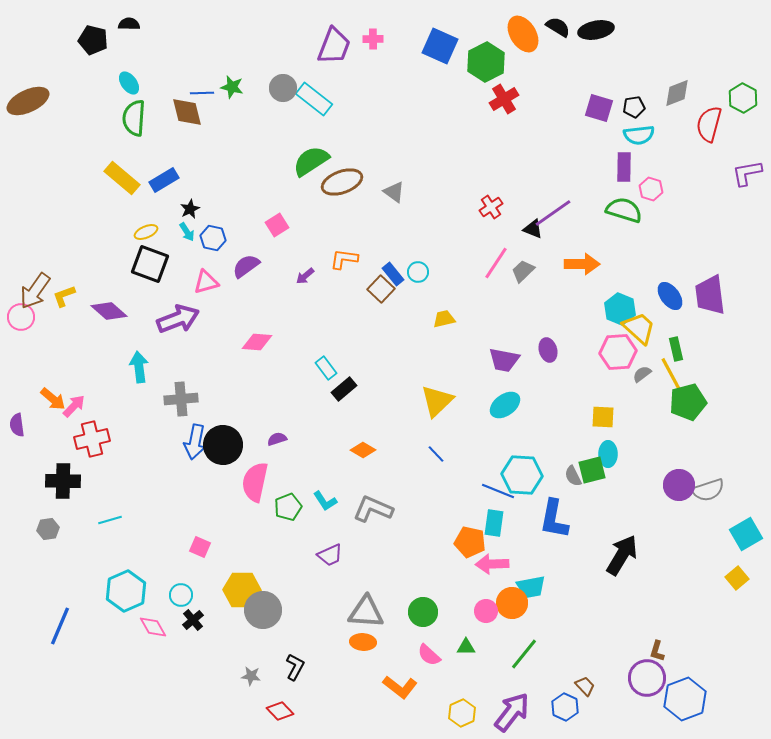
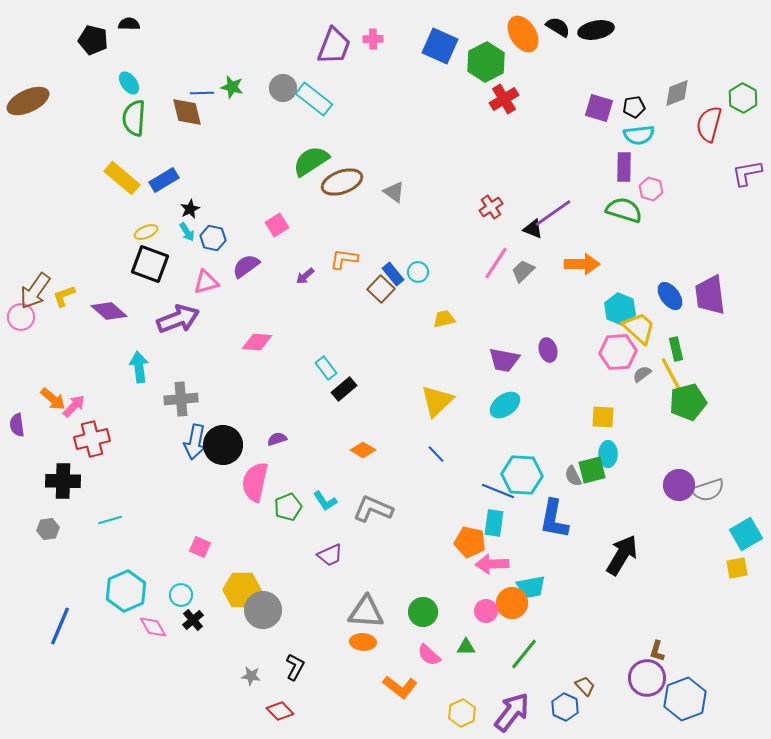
yellow square at (737, 578): moved 10 px up; rotated 30 degrees clockwise
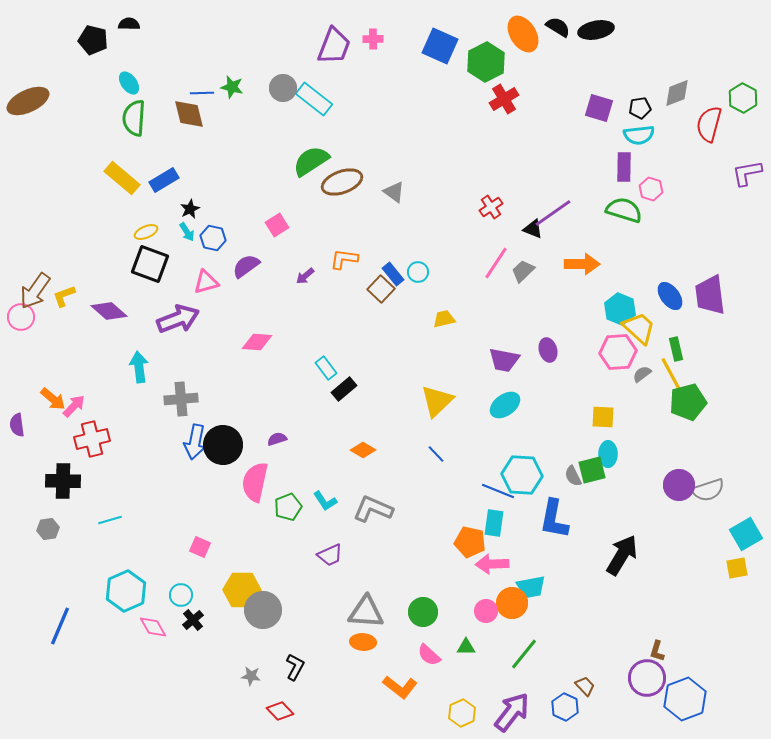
black pentagon at (634, 107): moved 6 px right, 1 px down
brown diamond at (187, 112): moved 2 px right, 2 px down
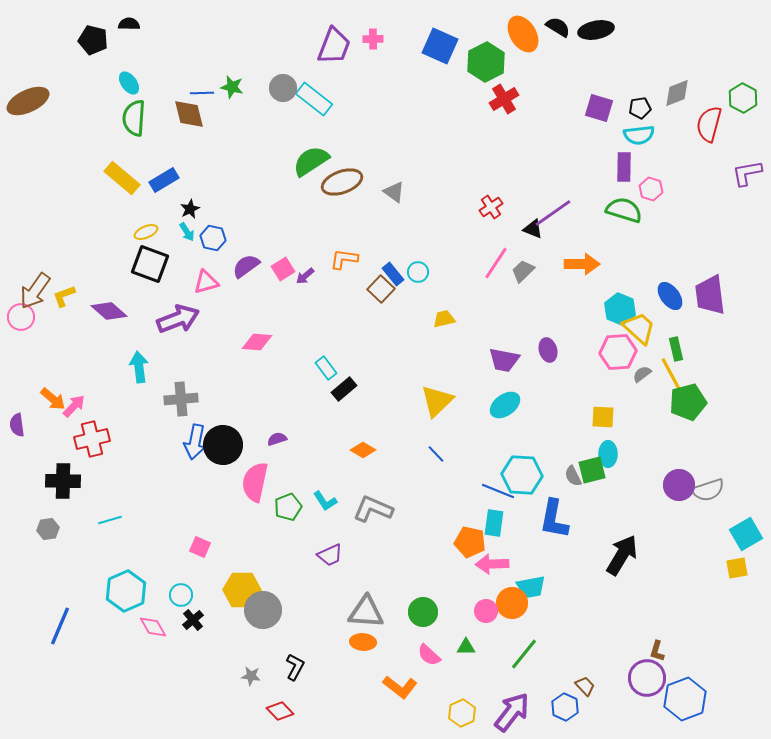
pink square at (277, 225): moved 6 px right, 44 px down
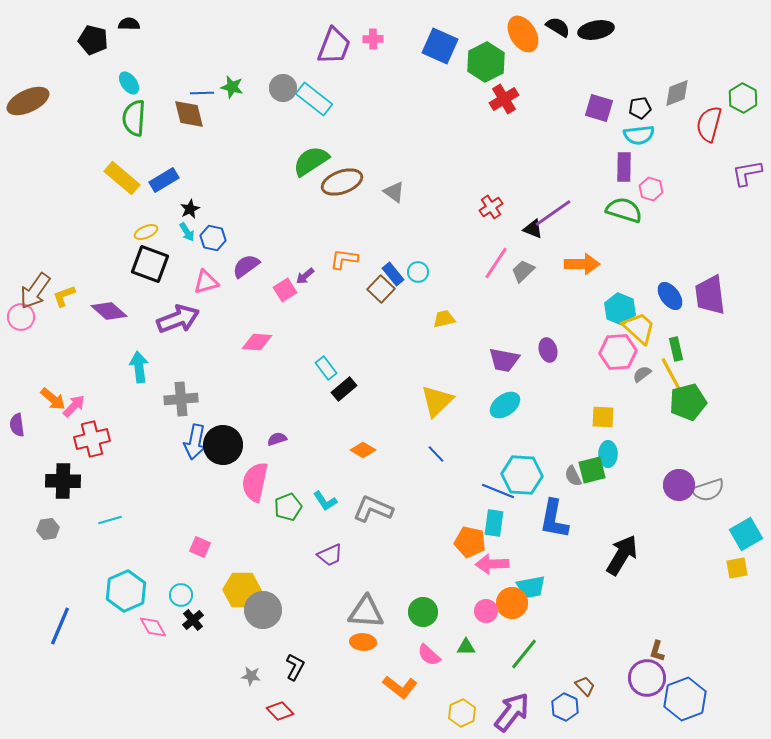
pink square at (283, 269): moved 2 px right, 21 px down
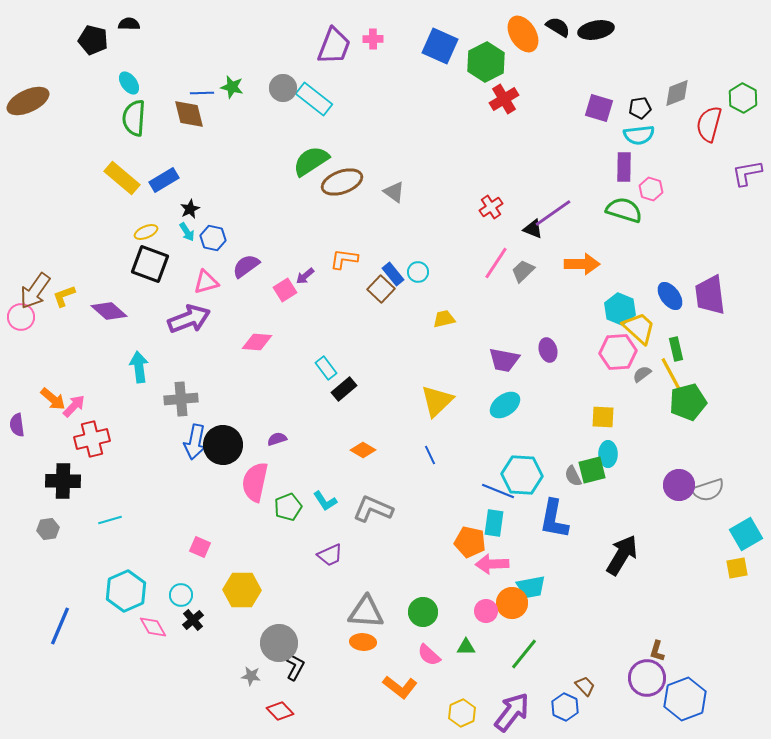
purple arrow at (178, 319): moved 11 px right
blue line at (436, 454): moved 6 px left, 1 px down; rotated 18 degrees clockwise
gray circle at (263, 610): moved 16 px right, 33 px down
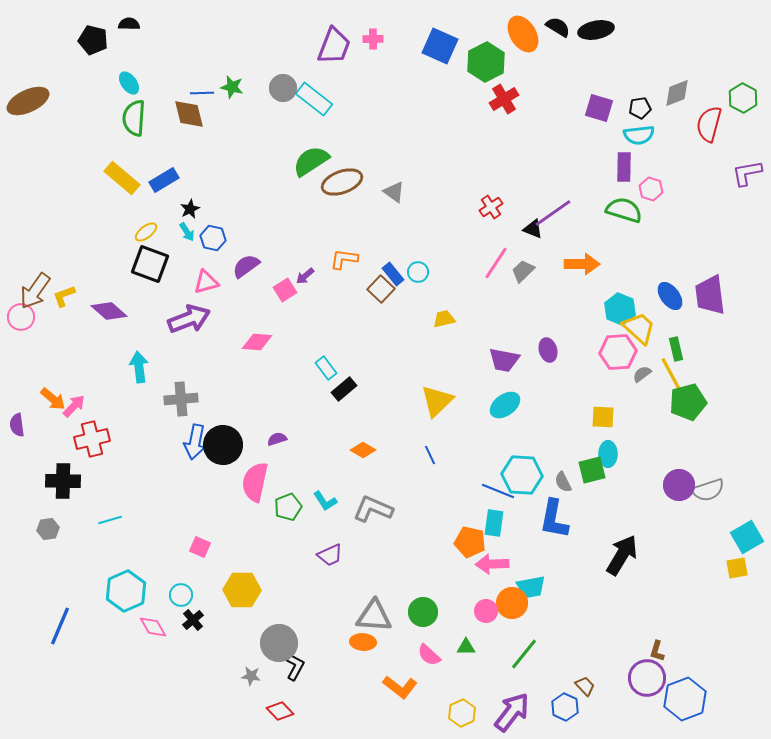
yellow ellipse at (146, 232): rotated 15 degrees counterclockwise
gray semicircle at (573, 476): moved 10 px left, 6 px down
cyan square at (746, 534): moved 1 px right, 3 px down
gray triangle at (366, 612): moved 8 px right, 4 px down
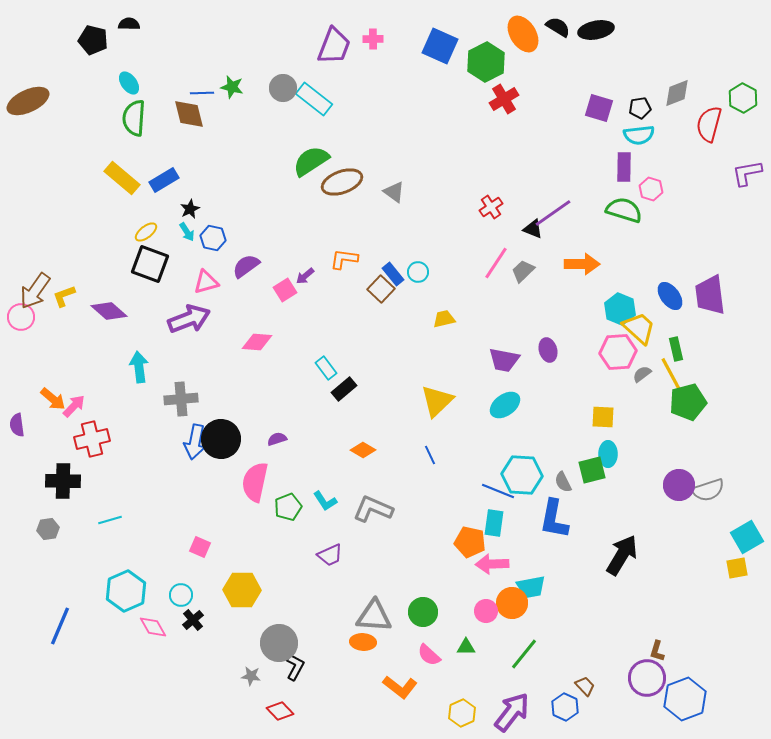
black circle at (223, 445): moved 2 px left, 6 px up
